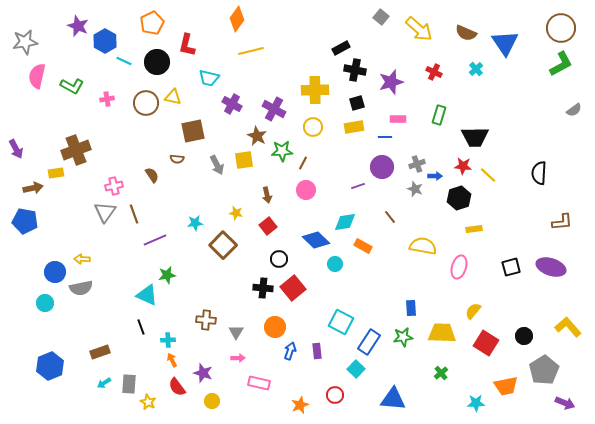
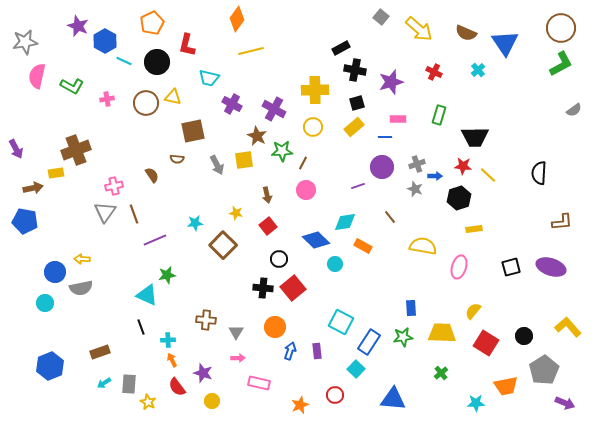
cyan cross at (476, 69): moved 2 px right, 1 px down
yellow rectangle at (354, 127): rotated 30 degrees counterclockwise
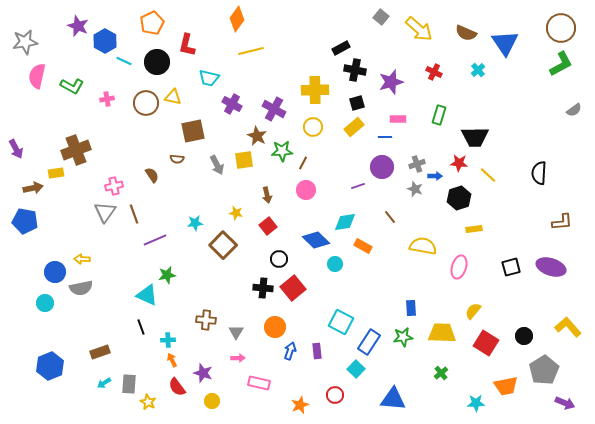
red star at (463, 166): moved 4 px left, 3 px up
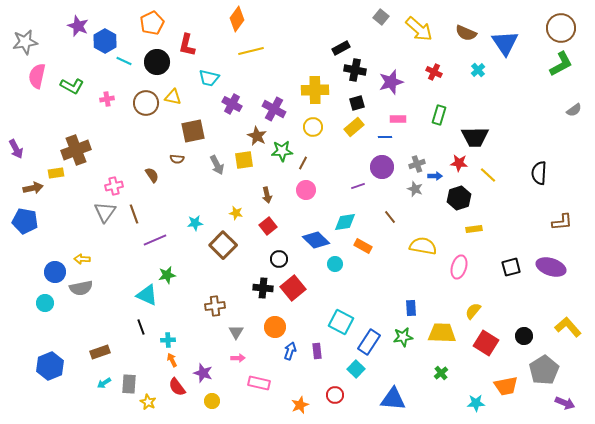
brown cross at (206, 320): moved 9 px right, 14 px up; rotated 12 degrees counterclockwise
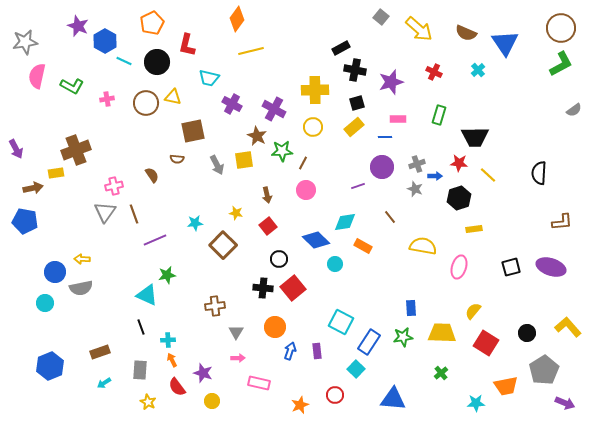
black circle at (524, 336): moved 3 px right, 3 px up
gray rectangle at (129, 384): moved 11 px right, 14 px up
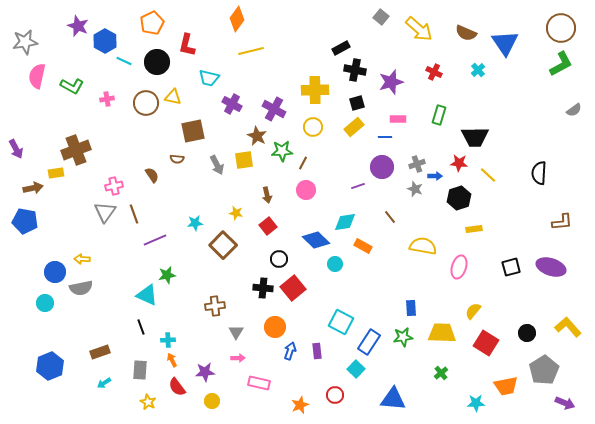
purple star at (203, 373): moved 2 px right, 1 px up; rotated 24 degrees counterclockwise
